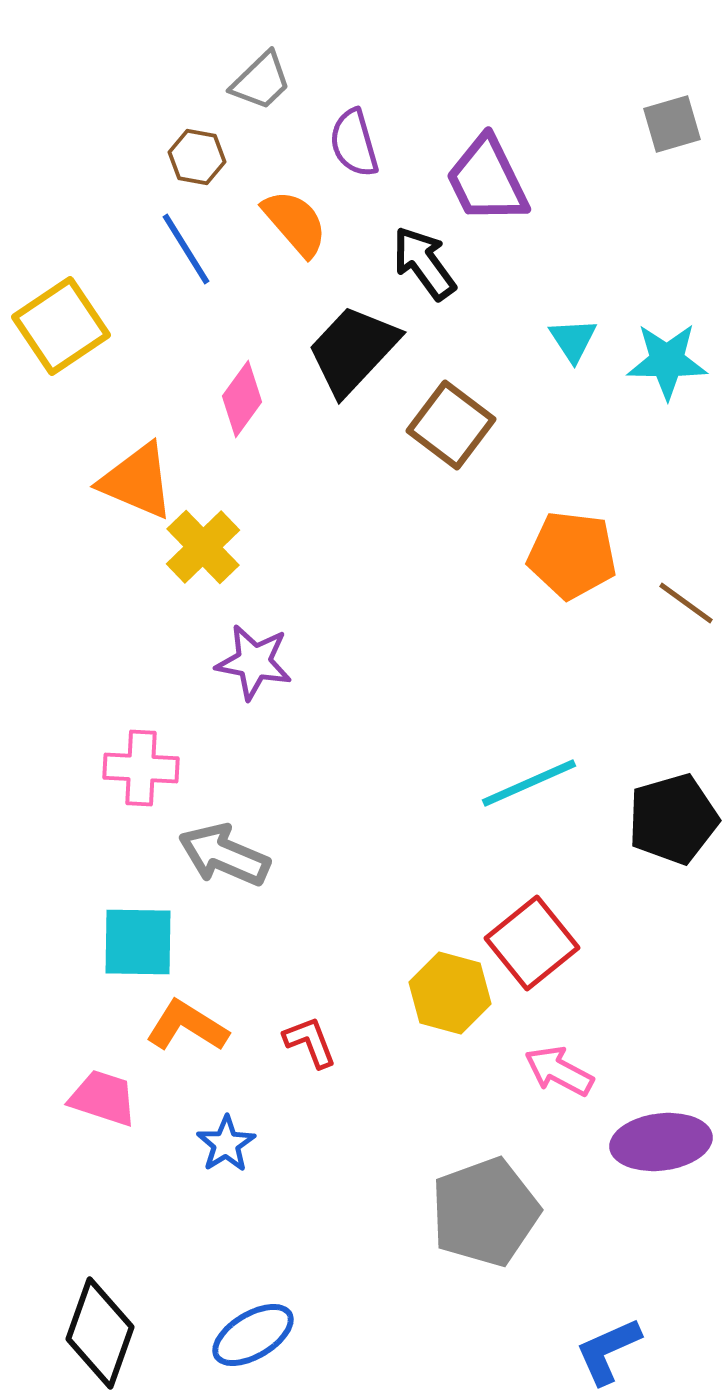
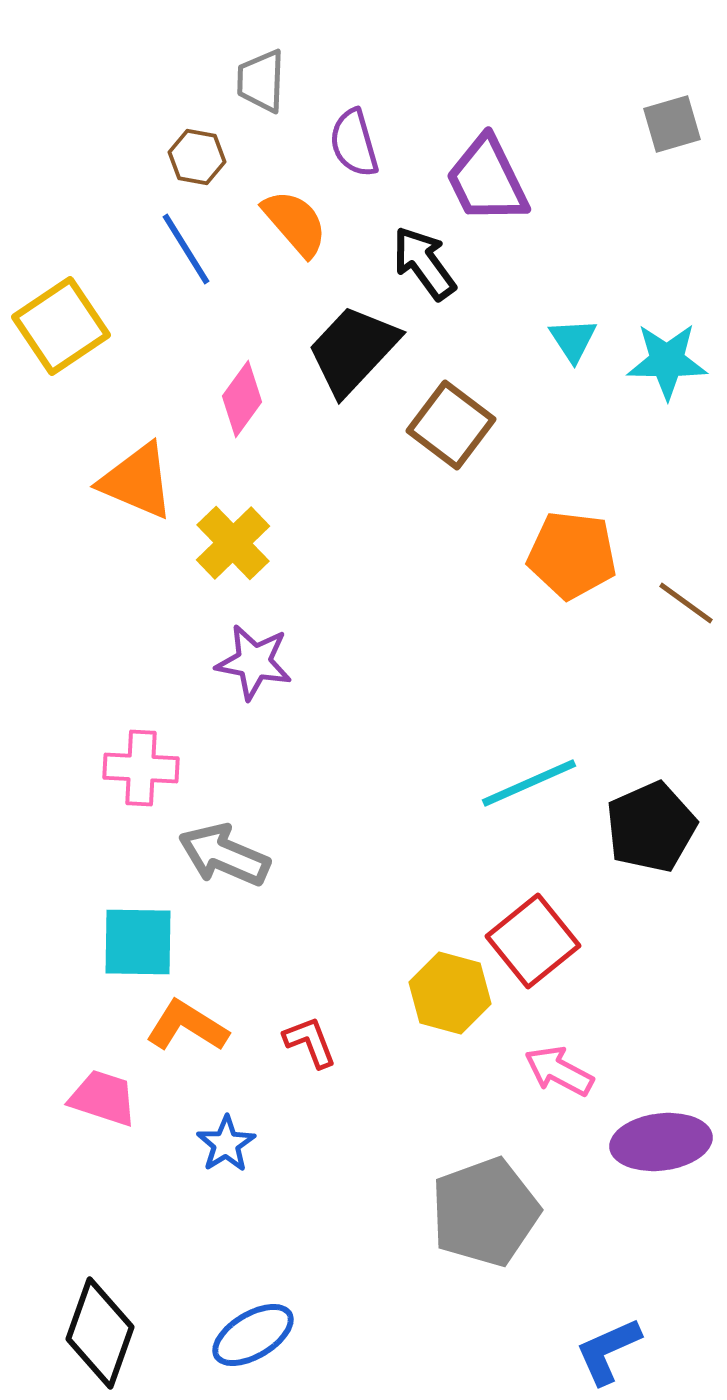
gray trapezoid: rotated 136 degrees clockwise
yellow cross: moved 30 px right, 4 px up
black pentagon: moved 22 px left, 8 px down; rotated 8 degrees counterclockwise
red square: moved 1 px right, 2 px up
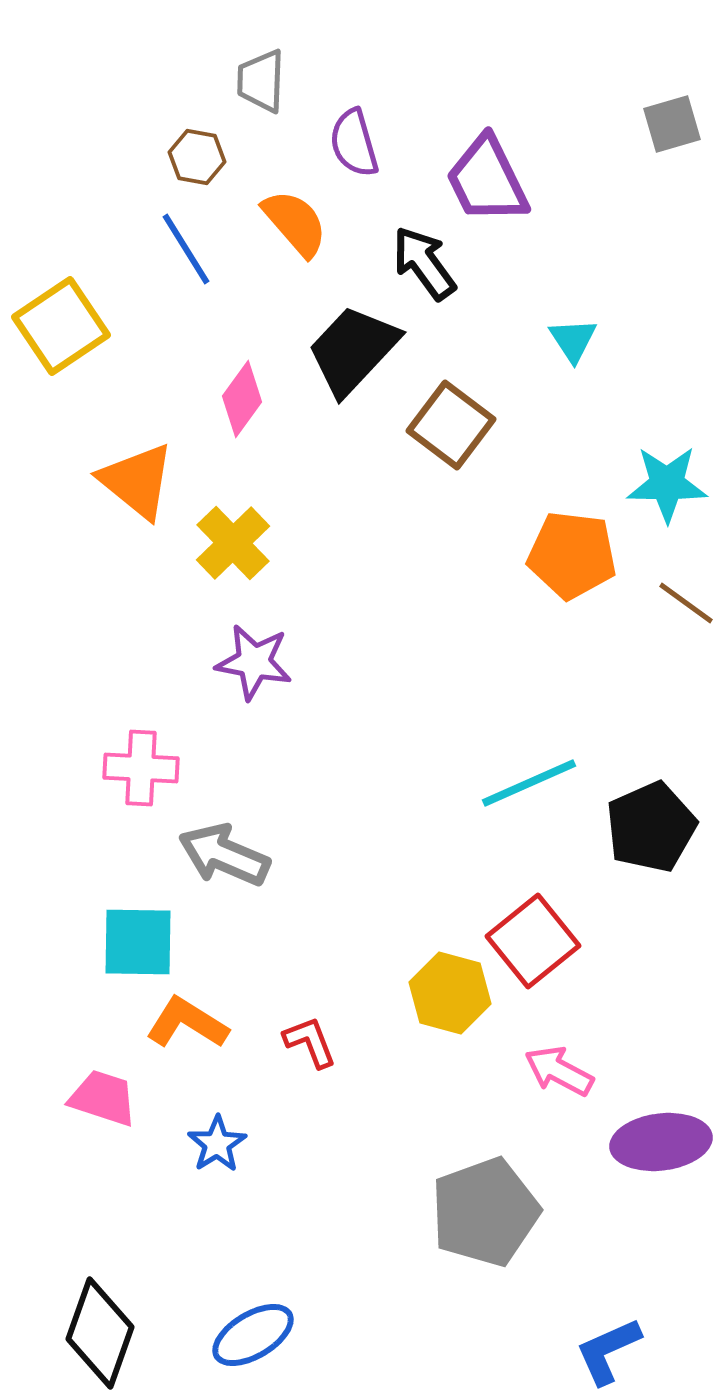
cyan star: moved 123 px down
orange triangle: rotated 16 degrees clockwise
orange L-shape: moved 3 px up
blue star: moved 9 px left
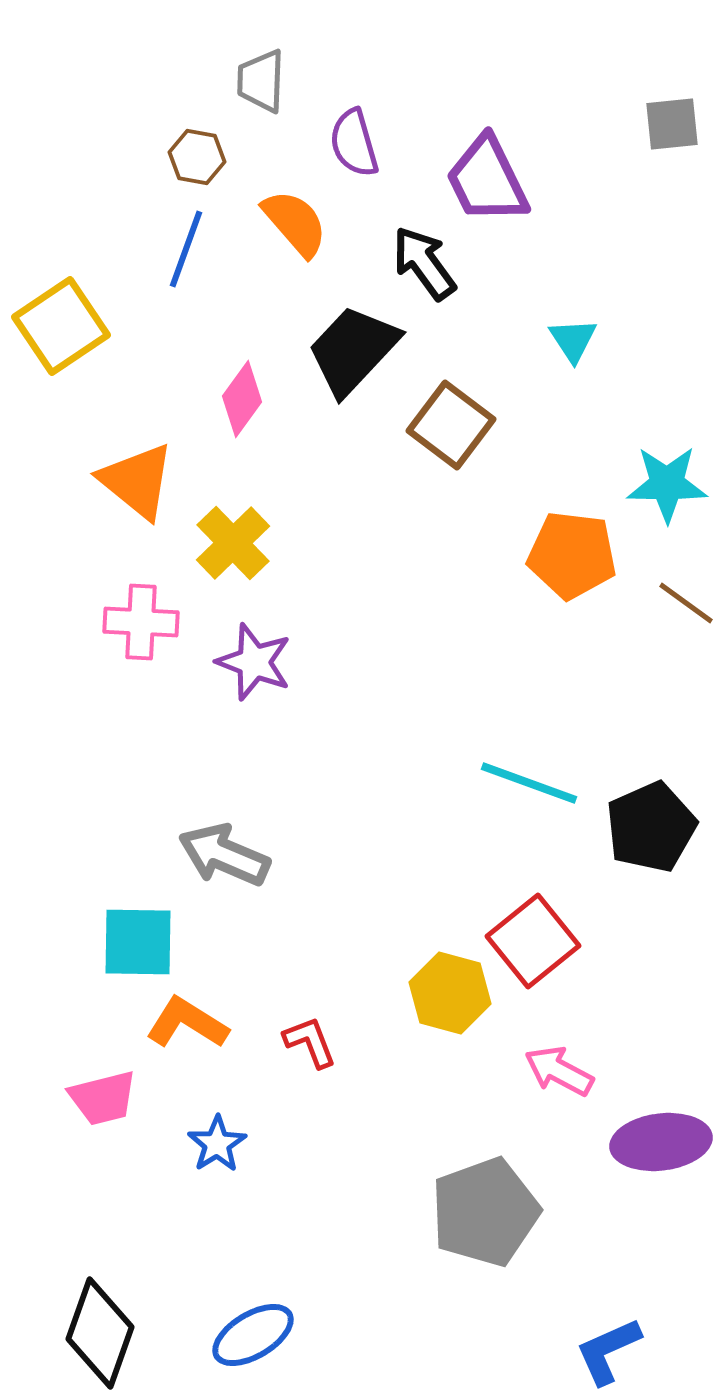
gray square: rotated 10 degrees clockwise
blue line: rotated 52 degrees clockwise
purple star: rotated 10 degrees clockwise
pink cross: moved 146 px up
cyan line: rotated 44 degrees clockwise
pink trapezoid: rotated 148 degrees clockwise
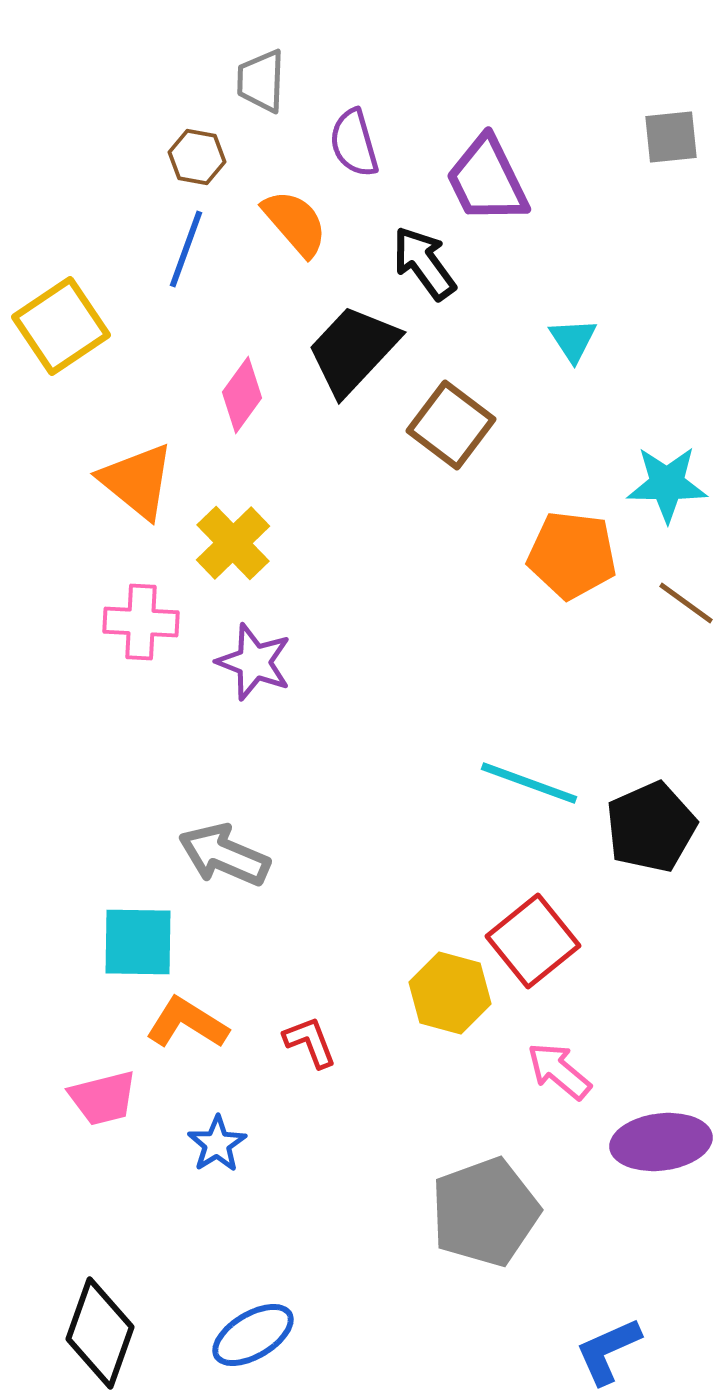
gray square: moved 1 px left, 13 px down
pink diamond: moved 4 px up
pink arrow: rotated 12 degrees clockwise
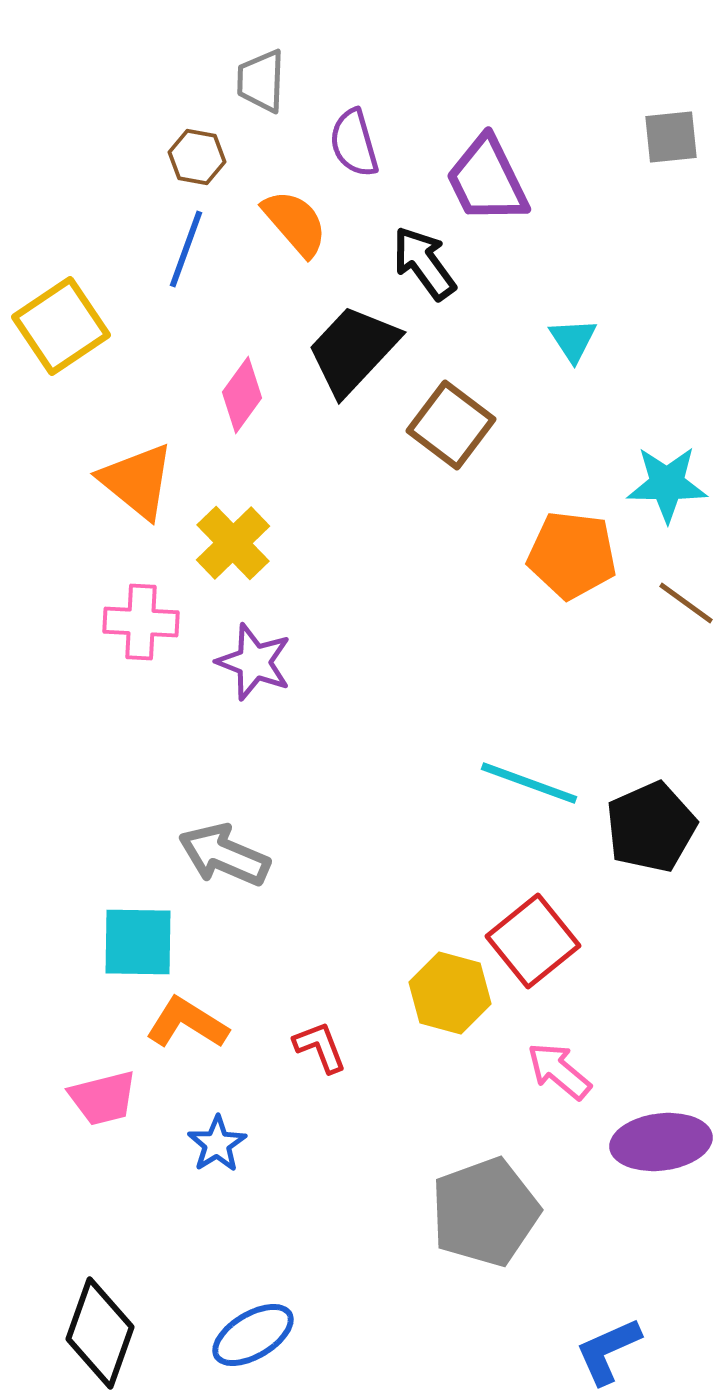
red L-shape: moved 10 px right, 5 px down
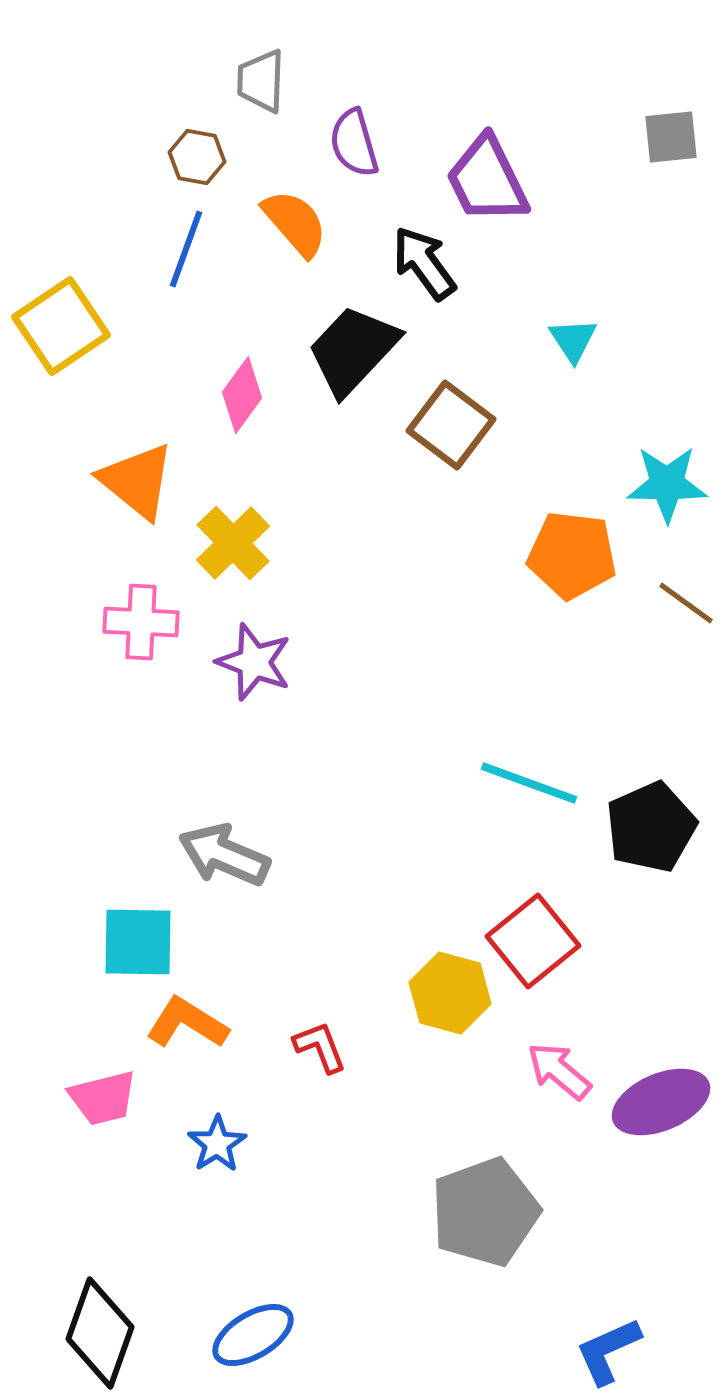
purple ellipse: moved 40 px up; rotated 16 degrees counterclockwise
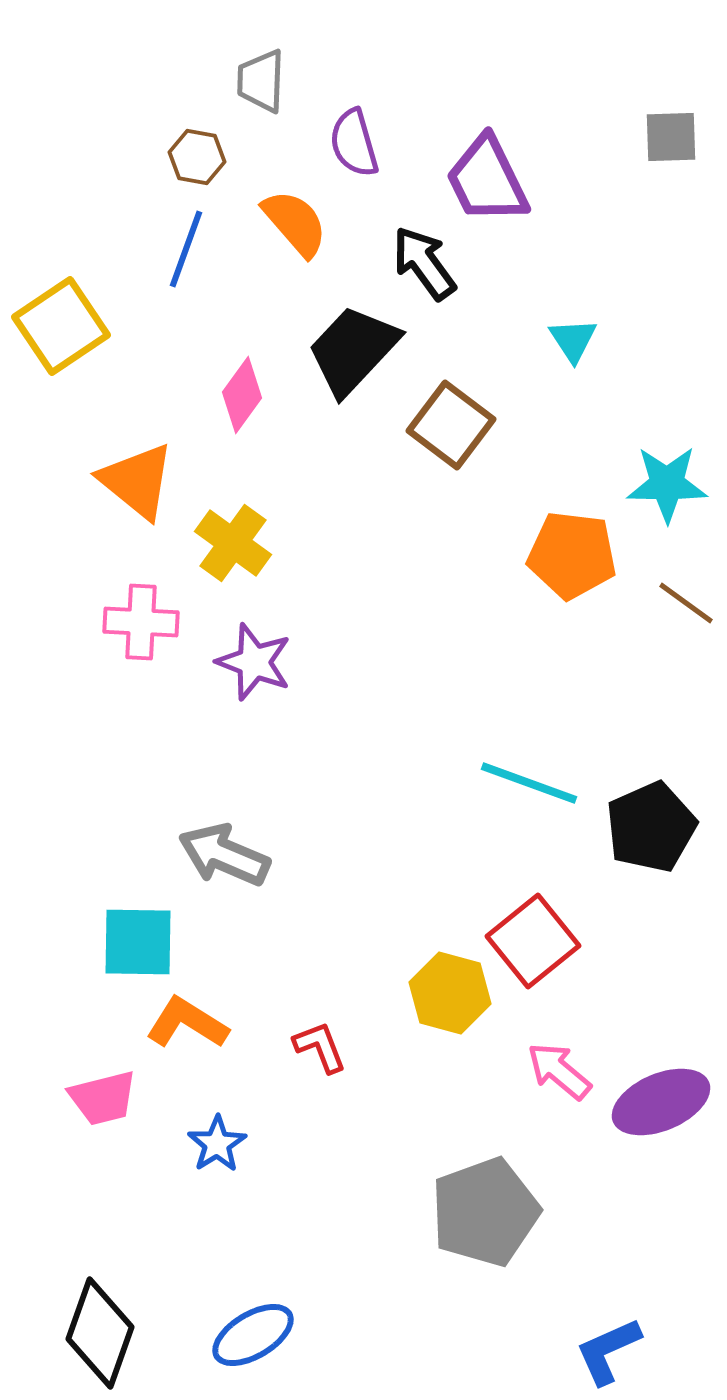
gray square: rotated 4 degrees clockwise
yellow cross: rotated 10 degrees counterclockwise
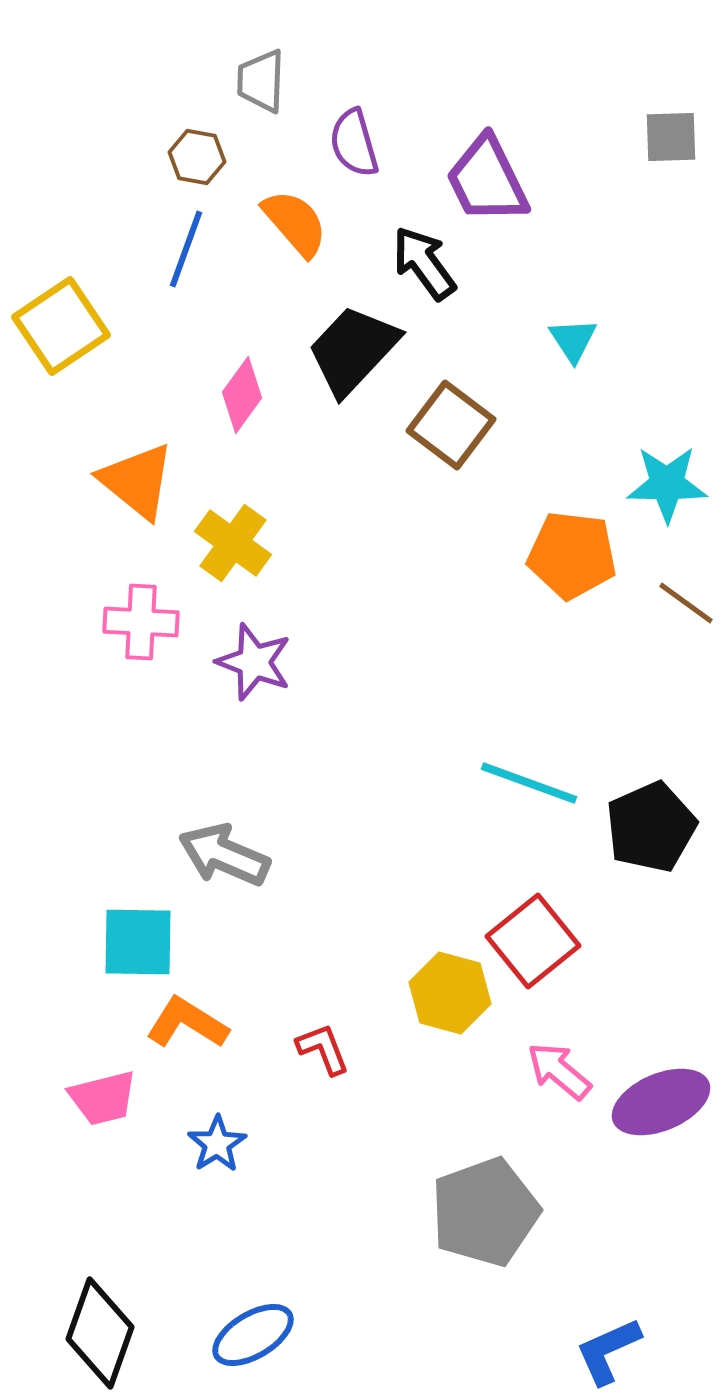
red L-shape: moved 3 px right, 2 px down
